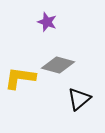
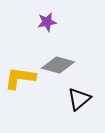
purple star: rotated 30 degrees counterclockwise
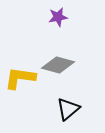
purple star: moved 11 px right, 5 px up
black triangle: moved 11 px left, 10 px down
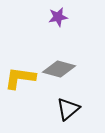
gray diamond: moved 1 px right, 4 px down
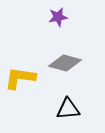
gray diamond: moved 6 px right, 6 px up
black triangle: rotated 35 degrees clockwise
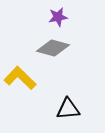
gray diamond: moved 12 px left, 15 px up
yellow L-shape: rotated 36 degrees clockwise
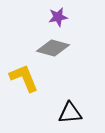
yellow L-shape: moved 4 px right; rotated 24 degrees clockwise
black triangle: moved 2 px right, 4 px down
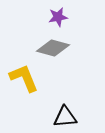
black triangle: moved 5 px left, 4 px down
